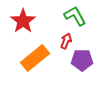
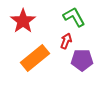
green L-shape: moved 1 px left, 1 px down
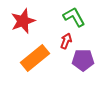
red star: rotated 15 degrees clockwise
purple pentagon: moved 1 px right
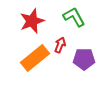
red star: moved 9 px right
red arrow: moved 6 px left, 4 px down
purple pentagon: moved 1 px right, 1 px up
